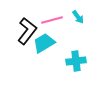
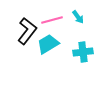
cyan trapezoid: moved 4 px right, 1 px down
cyan cross: moved 7 px right, 9 px up
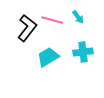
pink line: rotated 30 degrees clockwise
black L-shape: moved 3 px up
cyan trapezoid: moved 13 px down
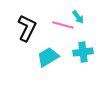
pink line: moved 11 px right, 5 px down
black L-shape: rotated 12 degrees counterclockwise
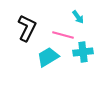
pink line: moved 10 px down
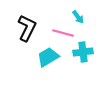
pink line: moved 2 px up
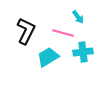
black L-shape: moved 1 px left, 3 px down
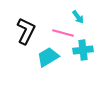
cyan cross: moved 2 px up
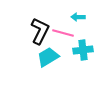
cyan arrow: rotated 128 degrees clockwise
black L-shape: moved 14 px right
